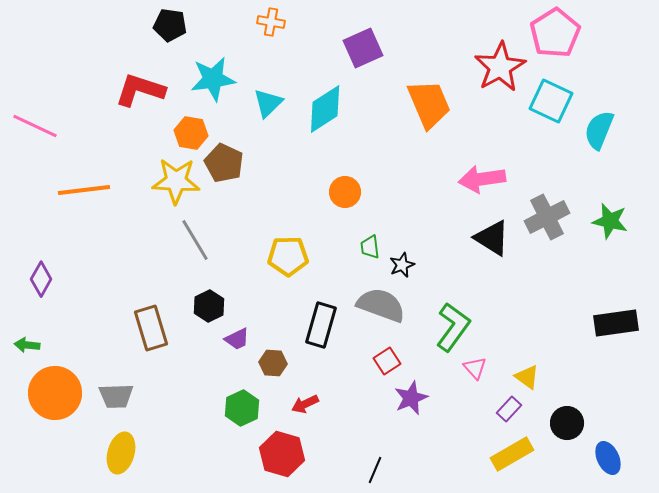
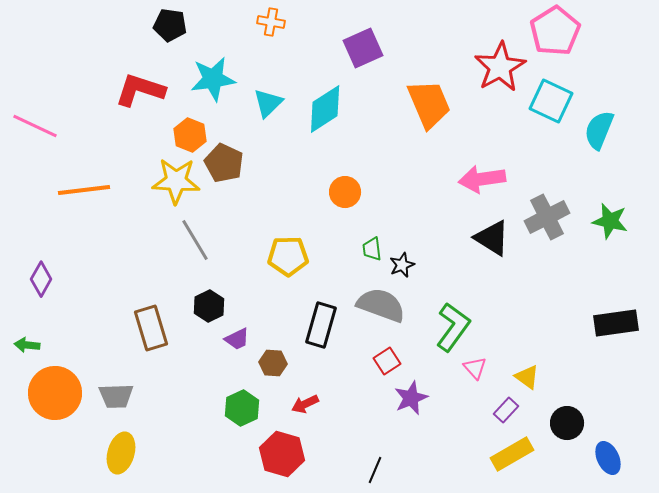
pink pentagon at (555, 33): moved 2 px up
orange hexagon at (191, 133): moved 1 px left, 2 px down; rotated 12 degrees clockwise
green trapezoid at (370, 247): moved 2 px right, 2 px down
purple rectangle at (509, 409): moved 3 px left, 1 px down
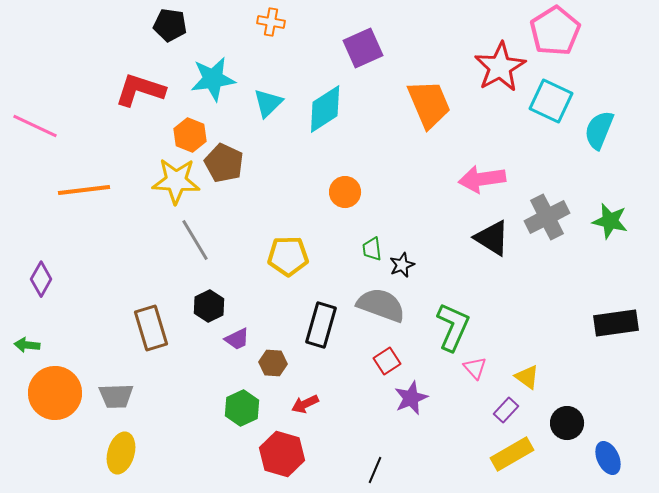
green L-shape at (453, 327): rotated 12 degrees counterclockwise
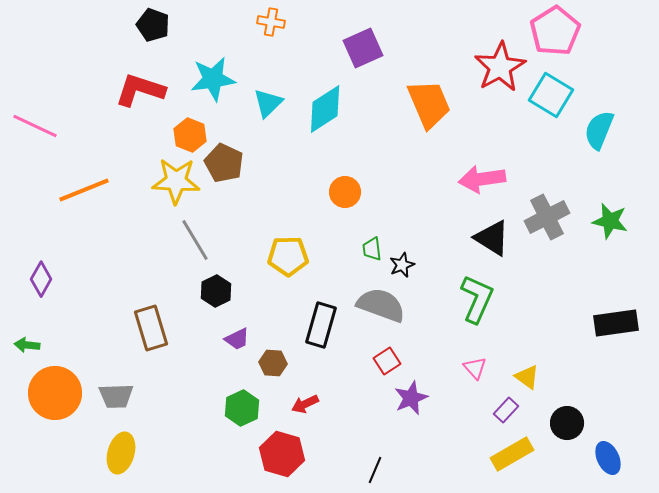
black pentagon at (170, 25): moved 17 px left; rotated 12 degrees clockwise
cyan square at (551, 101): moved 6 px up; rotated 6 degrees clockwise
orange line at (84, 190): rotated 15 degrees counterclockwise
black hexagon at (209, 306): moved 7 px right, 15 px up
green L-shape at (453, 327): moved 24 px right, 28 px up
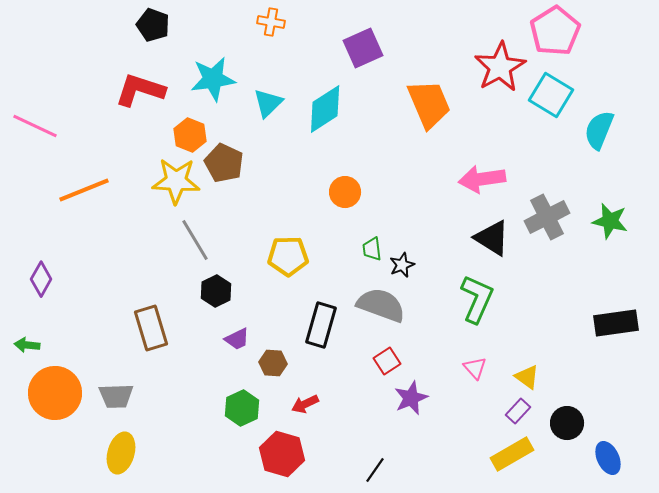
purple rectangle at (506, 410): moved 12 px right, 1 px down
black line at (375, 470): rotated 12 degrees clockwise
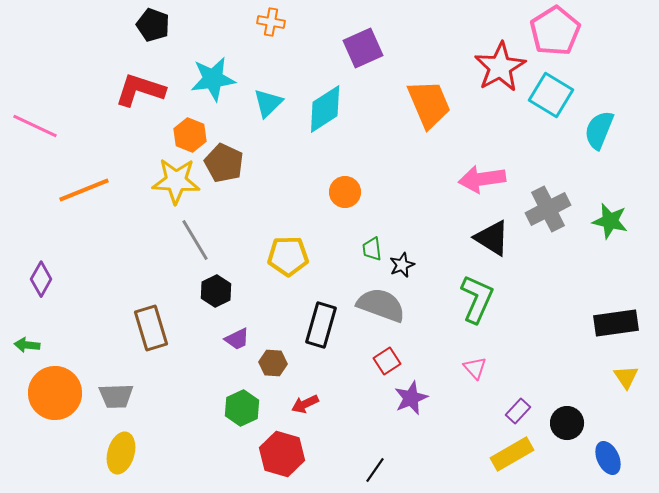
gray cross at (547, 217): moved 1 px right, 8 px up
yellow triangle at (527, 377): moved 99 px right; rotated 20 degrees clockwise
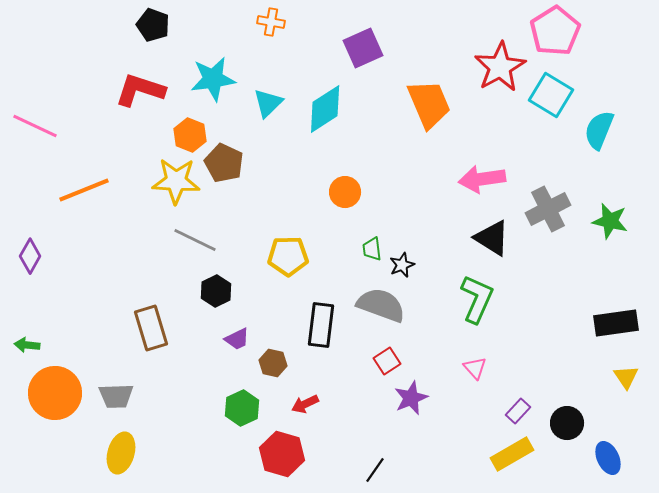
gray line at (195, 240): rotated 33 degrees counterclockwise
purple diamond at (41, 279): moved 11 px left, 23 px up
black rectangle at (321, 325): rotated 9 degrees counterclockwise
brown hexagon at (273, 363): rotated 8 degrees clockwise
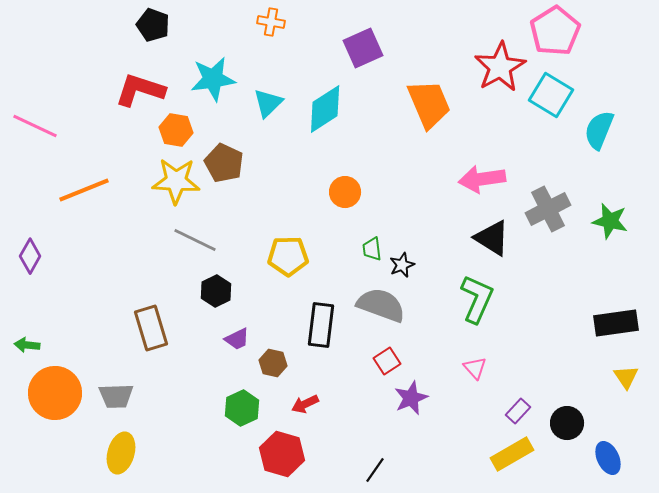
orange hexagon at (190, 135): moved 14 px left, 5 px up; rotated 12 degrees counterclockwise
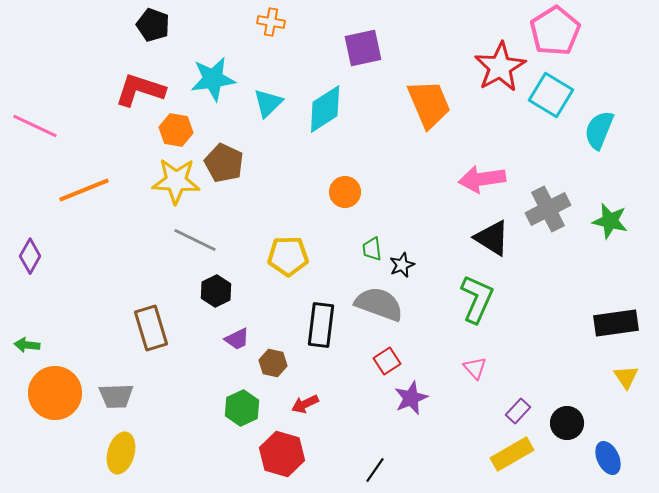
purple square at (363, 48): rotated 12 degrees clockwise
gray semicircle at (381, 305): moved 2 px left, 1 px up
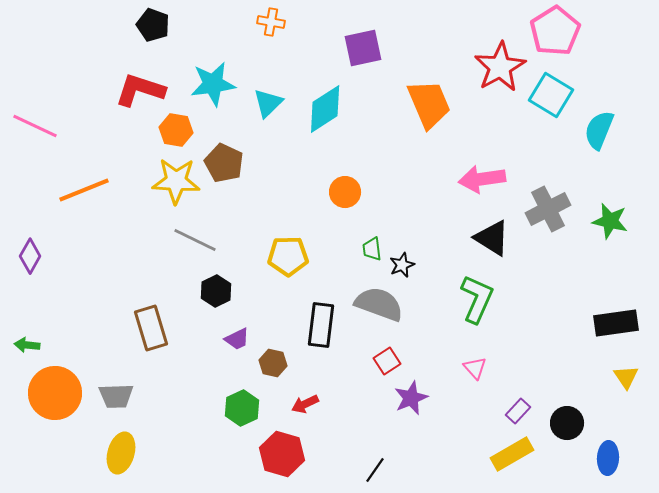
cyan star at (213, 79): moved 5 px down
blue ellipse at (608, 458): rotated 28 degrees clockwise
